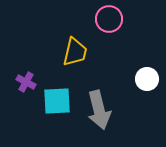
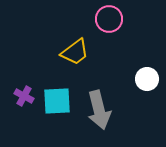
yellow trapezoid: rotated 40 degrees clockwise
purple cross: moved 2 px left, 14 px down
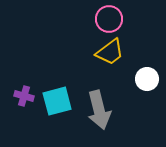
yellow trapezoid: moved 35 px right
purple cross: rotated 12 degrees counterclockwise
cyan square: rotated 12 degrees counterclockwise
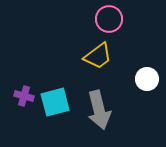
yellow trapezoid: moved 12 px left, 4 px down
cyan square: moved 2 px left, 1 px down
